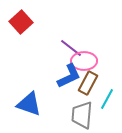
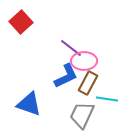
blue L-shape: moved 3 px left
cyan line: rotated 70 degrees clockwise
gray trapezoid: rotated 20 degrees clockwise
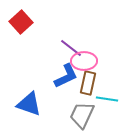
brown rectangle: rotated 15 degrees counterclockwise
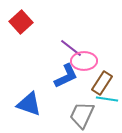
brown rectangle: moved 14 px right; rotated 20 degrees clockwise
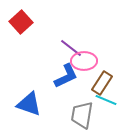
cyan line: moved 1 px left, 1 px down; rotated 15 degrees clockwise
gray trapezoid: rotated 16 degrees counterclockwise
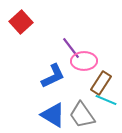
purple line: rotated 15 degrees clockwise
blue L-shape: moved 13 px left
brown rectangle: moved 1 px left
blue triangle: moved 24 px right, 11 px down; rotated 12 degrees clockwise
gray trapezoid: rotated 44 degrees counterclockwise
